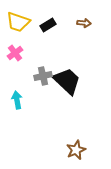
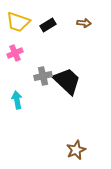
pink cross: rotated 14 degrees clockwise
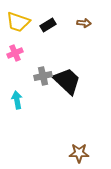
brown star: moved 3 px right, 3 px down; rotated 24 degrees clockwise
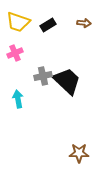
cyan arrow: moved 1 px right, 1 px up
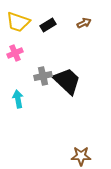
brown arrow: rotated 32 degrees counterclockwise
brown star: moved 2 px right, 3 px down
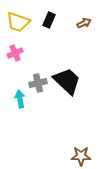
black rectangle: moved 1 px right, 5 px up; rotated 35 degrees counterclockwise
gray cross: moved 5 px left, 7 px down
cyan arrow: moved 2 px right
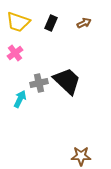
black rectangle: moved 2 px right, 3 px down
pink cross: rotated 14 degrees counterclockwise
gray cross: moved 1 px right
cyan arrow: rotated 36 degrees clockwise
